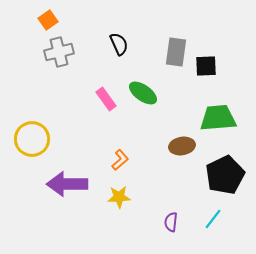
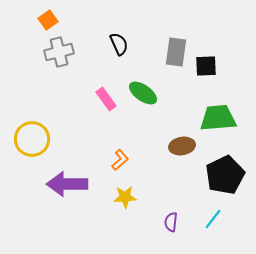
yellow star: moved 6 px right
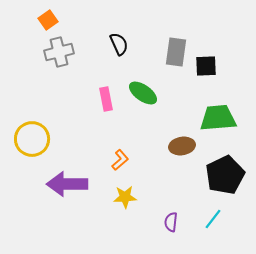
pink rectangle: rotated 25 degrees clockwise
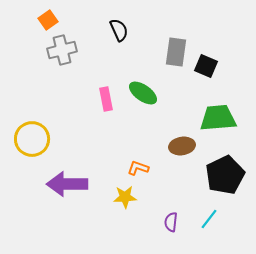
black semicircle: moved 14 px up
gray cross: moved 3 px right, 2 px up
black square: rotated 25 degrees clockwise
orange L-shape: moved 18 px right, 8 px down; rotated 120 degrees counterclockwise
cyan line: moved 4 px left
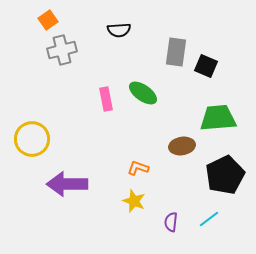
black semicircle: rotated 110 degrees clockwise
yellow star: moved 9 px right, 4 px down; rotated 25 degrees clockwise
cyan line: rotated 15 degrees clockwise
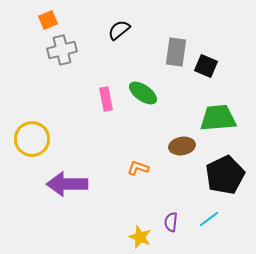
orange square: rotated 12 degrees clockwise
black semicircle: rotated 145 degrees clockwise
yellow star: moved 6 px right, 36 px down
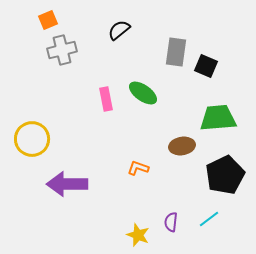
yellow star: moved 2 px left, 2 px up
